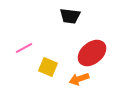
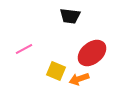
pink line: moved 1 px down
yellow square: moved 8 px right, 4 px down
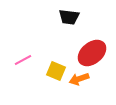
black trapezoid: moved 1 px left, 1 px down
pink line: moved 1 px left, 11 px down
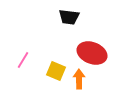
red ellipse: rotated 60 degrees clockwise
pink line: rotated 30 degrees counterclockwise
orange arrow: rotated 108 degrees clockwise
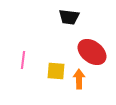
red ellipse: moved 1 px up; rotated 16 degrees clockwise
pink line: rotated 24 degrees counterclockwise
yellow square: rotated 18 degrees counterclockwise
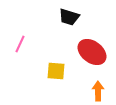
black trapezoid: rotated 10 degrees clockwise
pink line: moved 3 px left, 16 px up; rotated 18 degrees clockwise
orange arrow: moved 19 px right, 12 px down
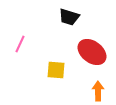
yellow square: moved 1 px up
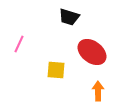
pink line: moved 1 px left
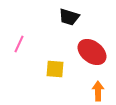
yellow square: moved 1 px left, 1 px up
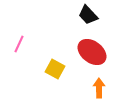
black trapezoid: moved 19 px right, 2 px up; rotated 30 degrees clockwise
yellow square: rotated 24 degrees clockwise
orange arrow: moved 1 px right, 3 px up
